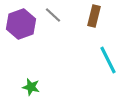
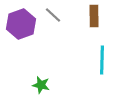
brown rectangle: rotated 15 degrees counterclockwise
cyan line: moved 6 px left; rotated 28 degrees clockwise
green star: moved 10 px right, 2 px up
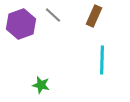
brown rectangle: rotated 25 degrees clockwise
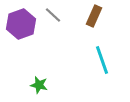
cyan line: rotated 20 degrees counterclockwise
green star: moved 2 px left
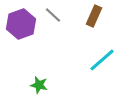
cyan line: rotated 68 degrees clockwise
